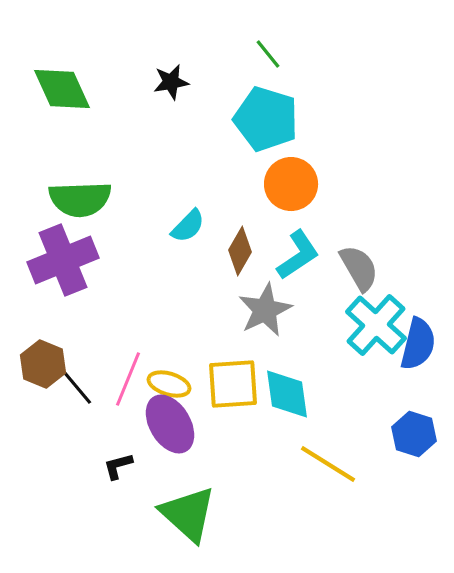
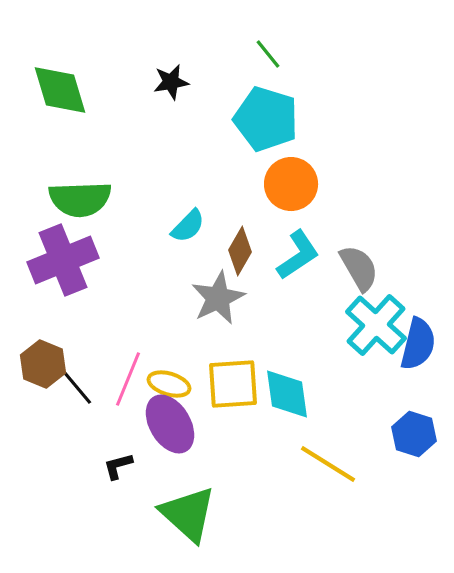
green diamond: moved 2 px left, 1 px down; rotated 8 degrees clockwise
gray star: moved 47 px left, 12 px up
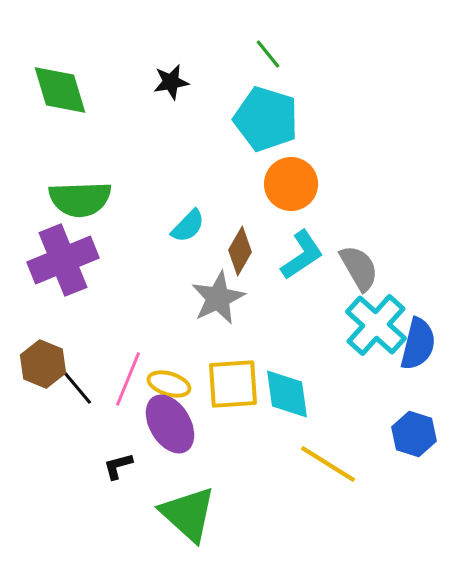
cyan L-shape: moved 4 px right
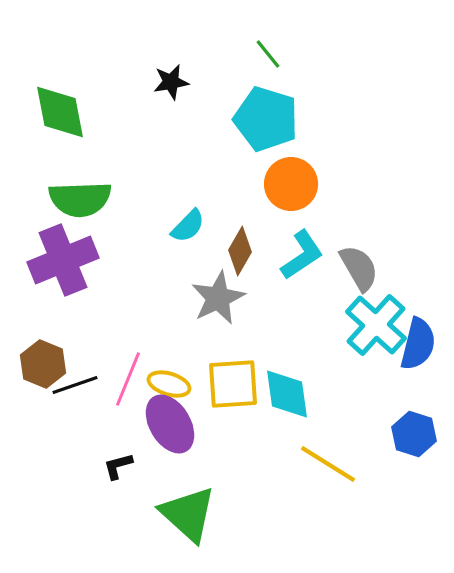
green diamond: moved 22 px down; rotated 6 degrees clockwise
black line: rotated 69 degrees counterclockwise
